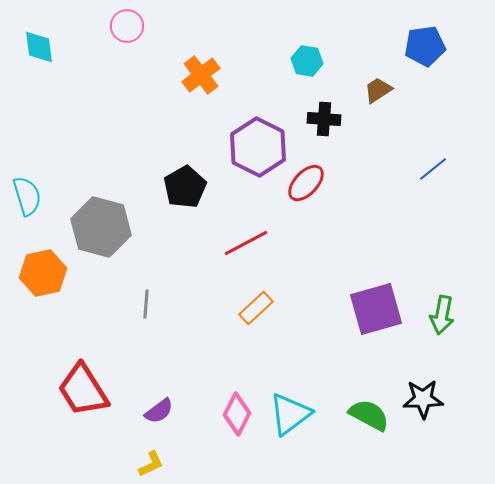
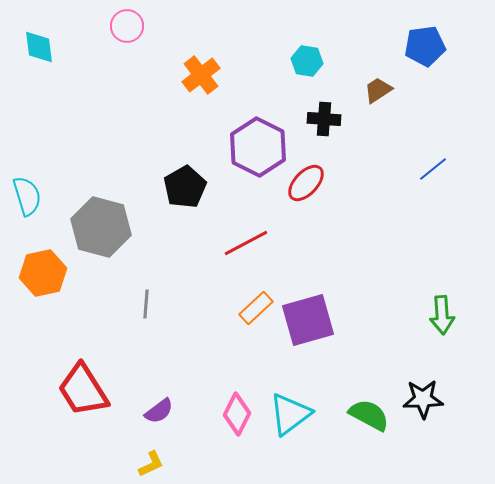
purple square: moved 68 px left, 11 px down
green arrow: rotated 15 degrees counterclockwise
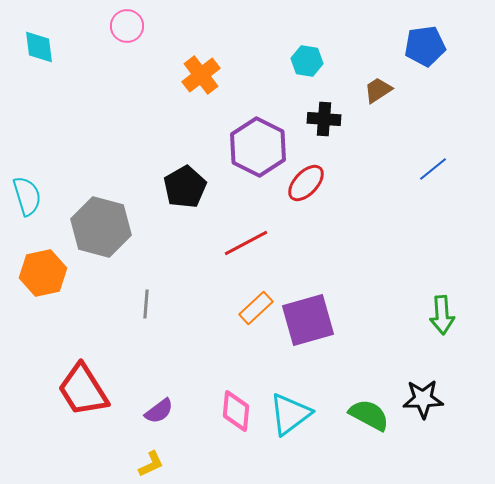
pink diamond: moved 1 px left, 3 px up; rotated 21 degrees counterclockwise
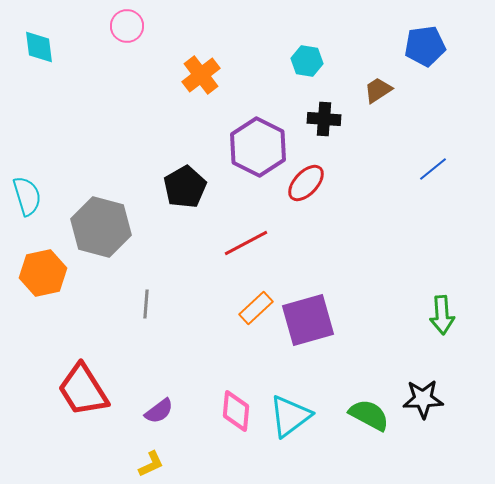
cyan triangle: moved 2 px down
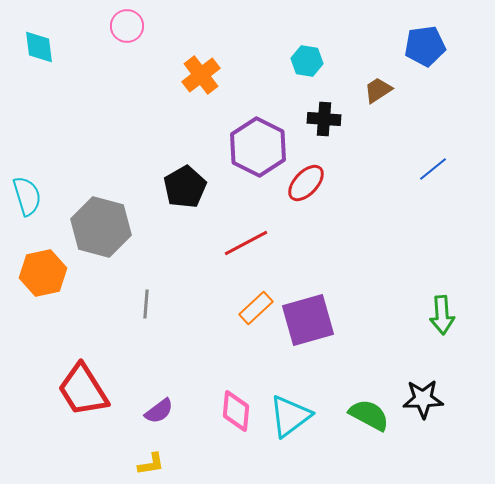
yellow L-shape: rotated 16 degrees clockwise
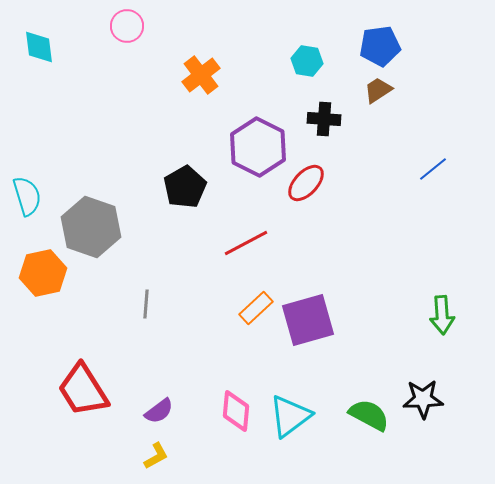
blue pentagon: moved 45 px left
gray hexagon: moved 10 px left; rotated 4 degrees clockwise
yellow L-shape: moved 5 px right, 8 px up; rotated 20 degrees counterclockwise
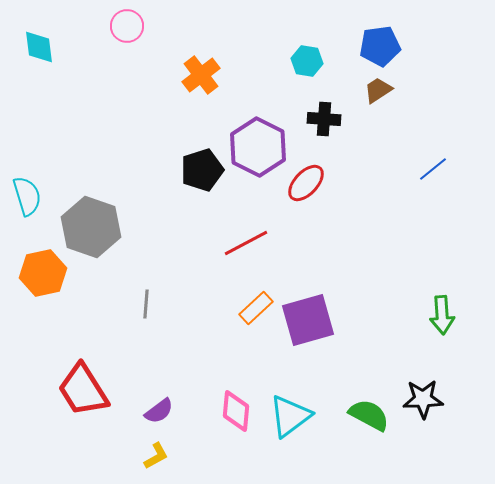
black pentagon: moved 17 px right, 17 px up; rotated 12 degrees clockwise
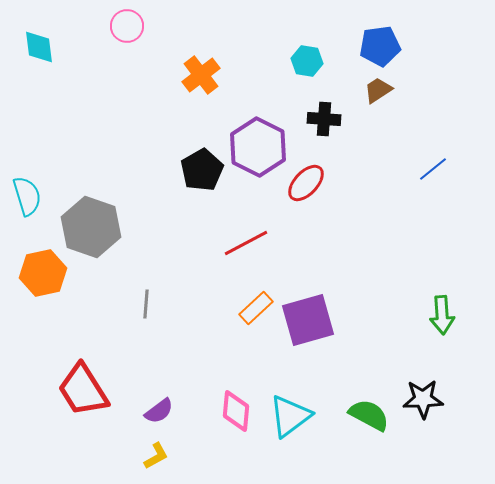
black pentagon: rotated 12 degrees counterclockwise
